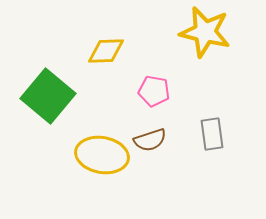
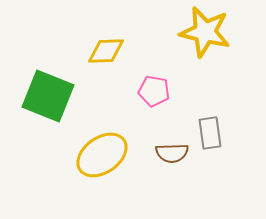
green square: rotated 18 degrees counterclockwise
gray rectangle: moved 2 px left, 1 px up
brown semicircle: moved 22 px right, 13 px down; rotated 16 degrees clockwise
yellow ellipse: rotated 45 degrees counterclockwise
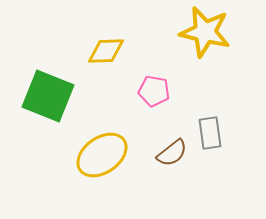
brown semicircle: rotated 36 degrees counterclockwise
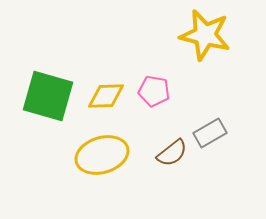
yellow star: moved 3 px down
yellow diamond: moved 45 px down
green square: rotated 6 degrees counterclockwise
gray rectangle: rotated 68 degrees clockwise
yellow ellipse: rotated 18 degrees clockwise
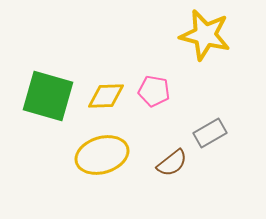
brown semicircle: moved 10 px down
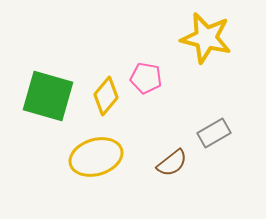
yellow star: moved 1 px right, 3 px down
pink pentagon: moved 8 px left, 13 px up
yellow diamond: rotated 48 degrees counterclockwise
gray rectangle: moved 4 px right
yellow ellipse: moved 6 px left, 2 px down
